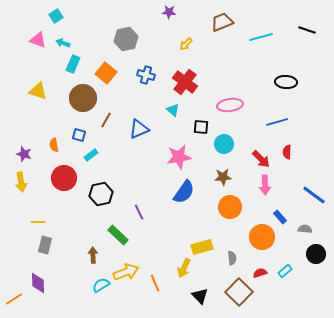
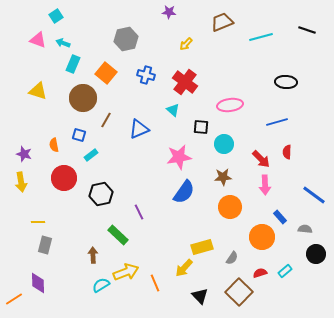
gray semicircle at (232, 258): rotated 40 degrees clockwise
yellow arrow at (184, 268): rotated 18 degrees clockwise
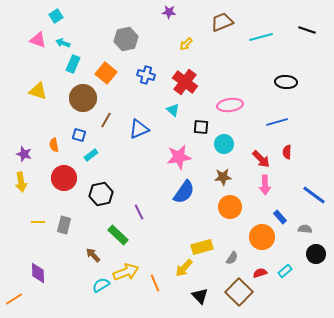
gray rectangle at (45, 245): moved 19 px right, 20 px up
brown arrow at (93, 255): rotated 42 degrees counterclockwise
purple diamond at (38, 283): moved 10 px up
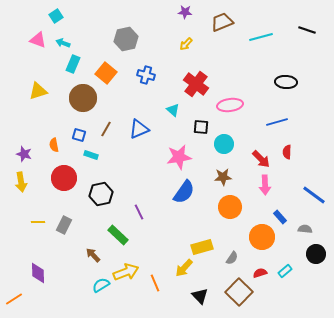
purple star at (169, 12): moved 16 px right
red cross at (185, 82): moved 11 px right, 2 px down
yellow triangle at (38, 91): rotated 36 degrees counterclockwise
brown line at (106, 120): moved 9 px down
cyan rectangle at (91, 155): rotated 56 degrees clockwise
gray rectangle at (64, 225): rotated 12 degrees clockwise
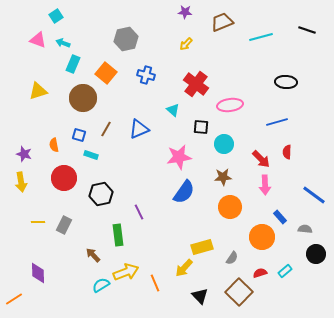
green rectangle at (118, 235): rotated 40 degrees clockwise
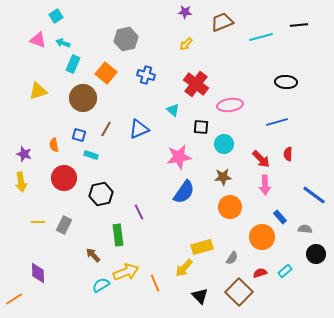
black line at (307, 30): moved 8 px left, 5 px up; rotated 24 degrees counterclockwise
red semicircle at (287, 152): moved 1 px right, 2 px down
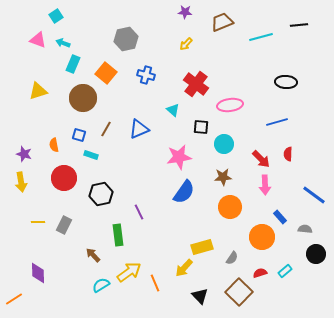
yellow arrow at (126, 272): moved 3 px right; rotated 15 degrees counterclockwise
